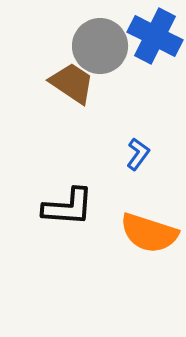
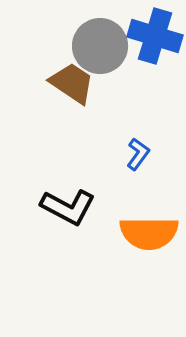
blue cross: rotated 10 degrees counterclockwise
black L-shape: rotated 24 degrees clockwise
orange semicircle: rotated 18 degrees counterclockwise
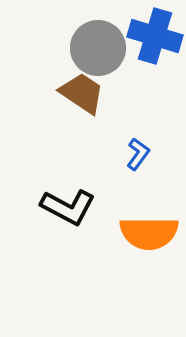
gray circle: moved 2 px left, 2 px down
brown trapezoid: moved 10 px right, 10 px down
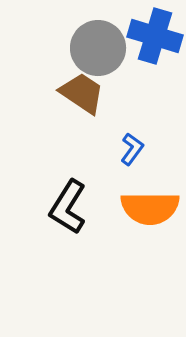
blue L-shape: moved 6 px left, 5 px up
black L-shape: rotated 94 degrees clockwise
orange semicircle: moved 1 px right, 25 px up
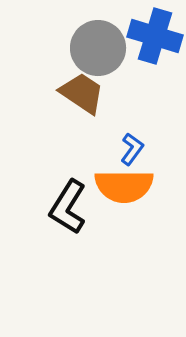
orange semicircle: moved 26 px left, 22 px up
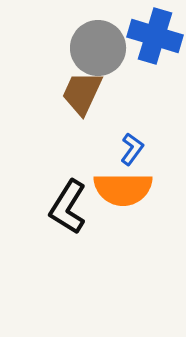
brown trapezoid: rotated 99 degrees counterclockwise
orange semicircle: moved 1 px left, 3 px down
